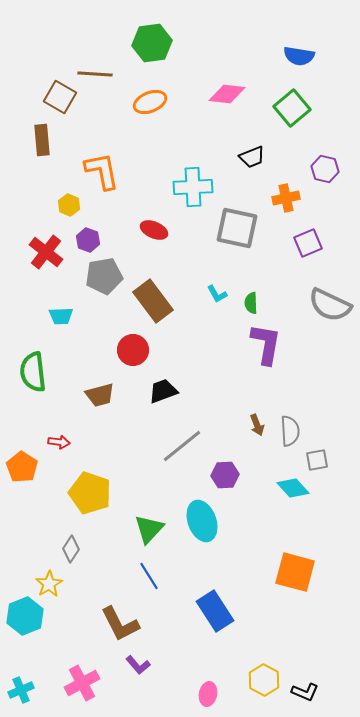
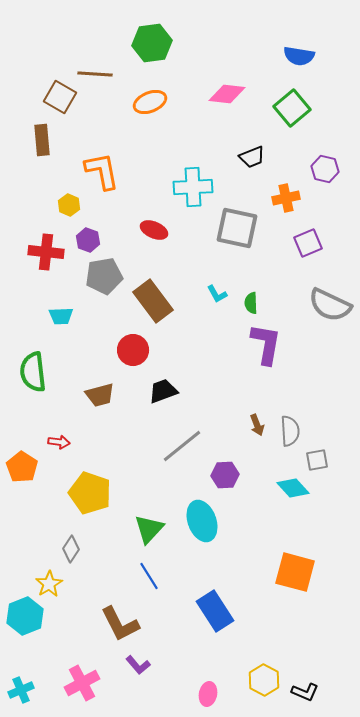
red cross at (46, 252): rotated 32 degrees counterclockwise
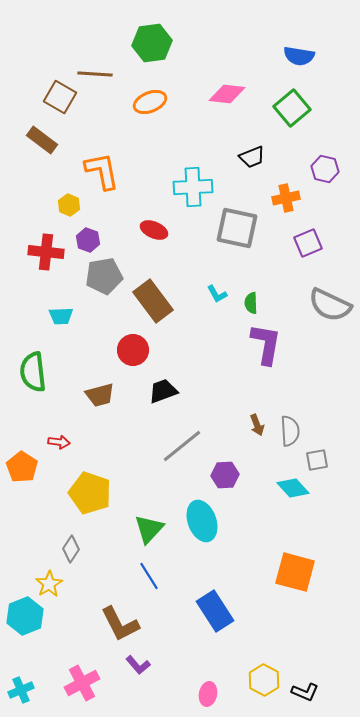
brown rectangle at (42, 140): rotated 48 degrees counterclockwise
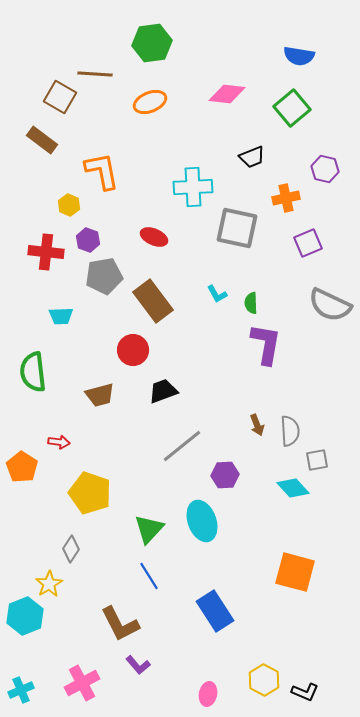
red ellipse at (154, 230): moved 7 px down
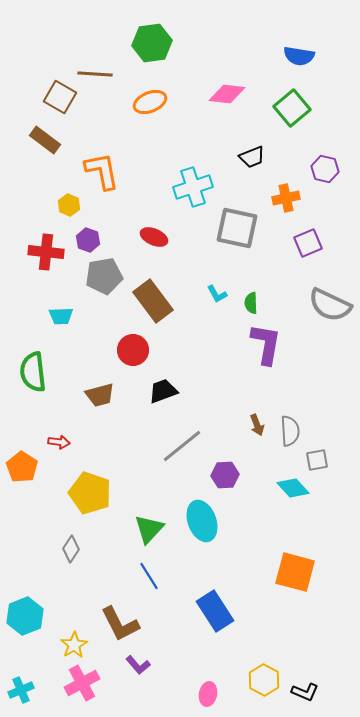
brown rectangle at (42, 140): moved 3 px right
cyan cross at (193, 187): rotated 15 degrees counterclockwise
yellow star at (49, 584): moved 25 px right, 61 px down
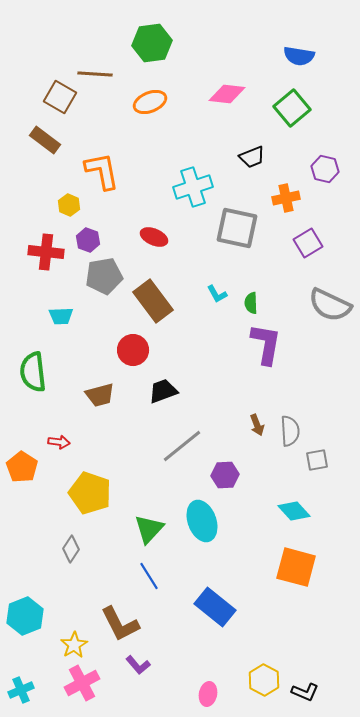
purple square at (308, 243): rotated 8 degrees counterclockwise
cyan diamond at (293, 488): moved 1 px right, 23 px down
orange square at (295, 572): moved 1 px right, 5 px up
blue rectangle at (215, 611): moved 4 px up; rotated 18 degrees counterclockwise
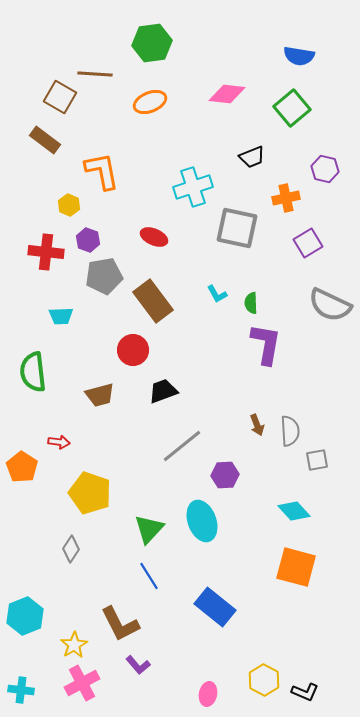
cyan cross at (21, 690): rotated 30 degrees clockwise
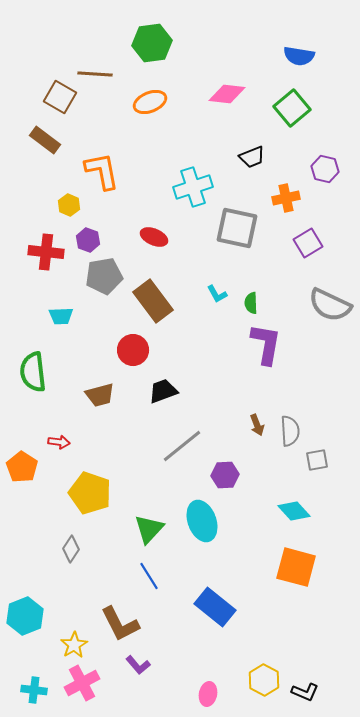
cyan cross at (21, 690): moved 13 px right
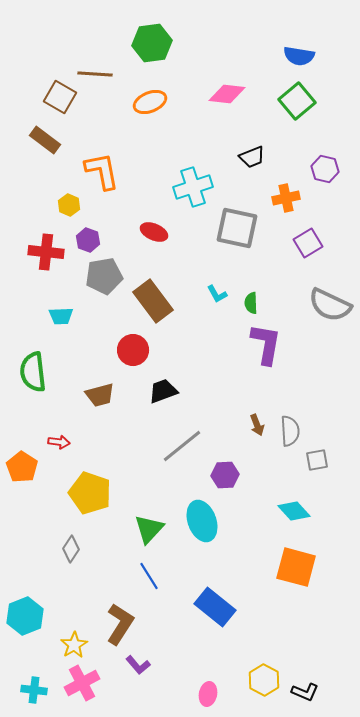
green square at (292, 108): moved 5 px right, 7 px up
red ellipse at (154, 237): moved 5 px up
brown L-shape at (120, 624): rotated 120 degrees counterclockwise
